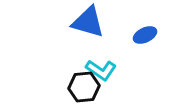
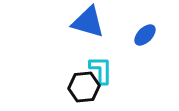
blue ellipse: rotated 20 degrees counterclockwise
cyan L-shape: rotated 124 degrees counterclockwise
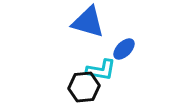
blue ellipse: moved 21 px left, 14 px down
cyan L-shape: rotated 100 degrees clockwise
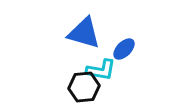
blue triangle: moved 4 px left, 11 px down
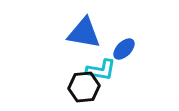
blue triangle: rotated 6 degrees counterclockwise
